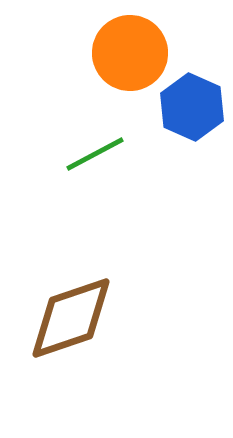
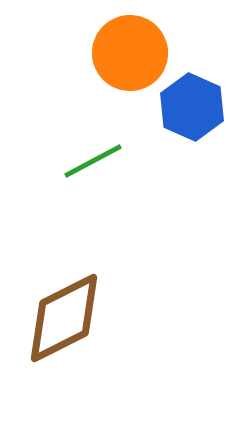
green line: moved 2 px left, 7 px down
brown diamond: moved 7 px left; rotated 8 degrees counterclockwise
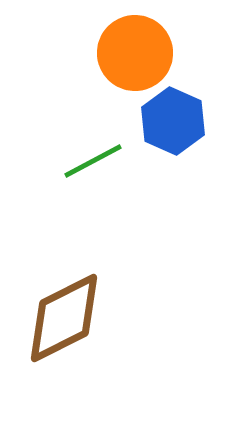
orange circle: moved 5 px right
blue hexagon: moved 19 px left, 14 px down
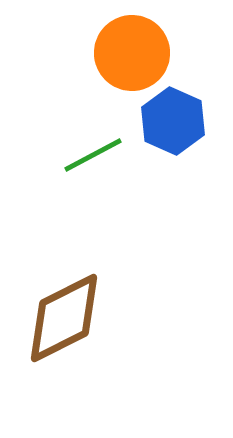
orange circle: moved 3 px left
green line: moved 6 px up
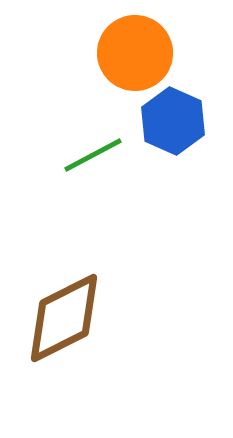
orange circle: moved 3 px right
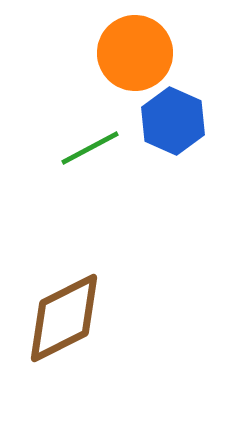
green line: moved 3 px left, 7 px up
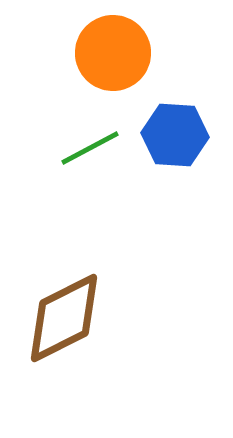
orange circle: moved 22 px left
blue hexagon: moved 2 px right, 14 px down; rotated 20 degrees counterclockwise
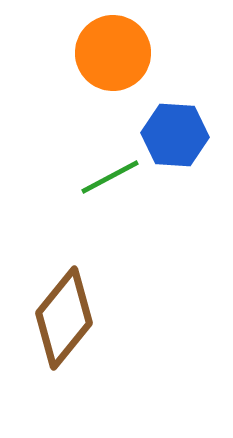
green line: moved 20 px right, 29 px down
brown diamond: rotated 24 degrees counterclockwise
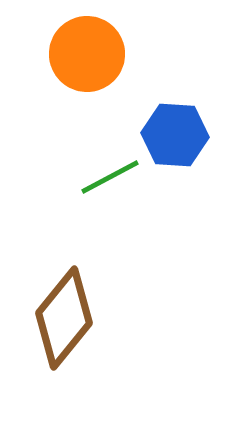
orange circle: moved 26 px left, 1 px down
